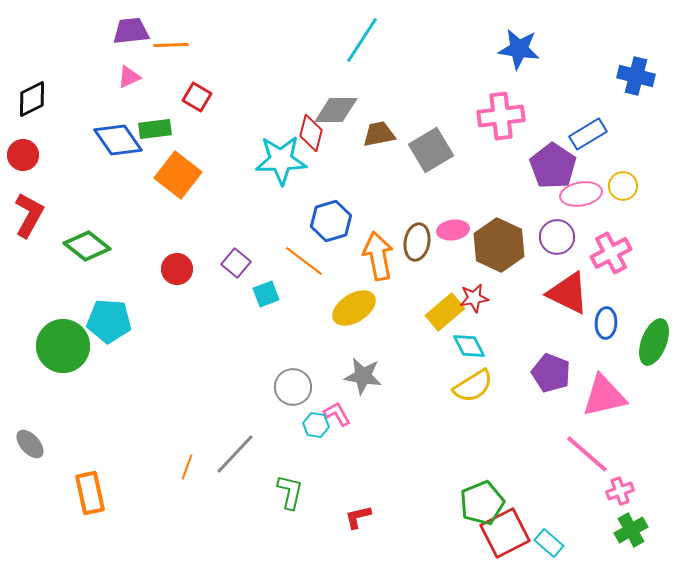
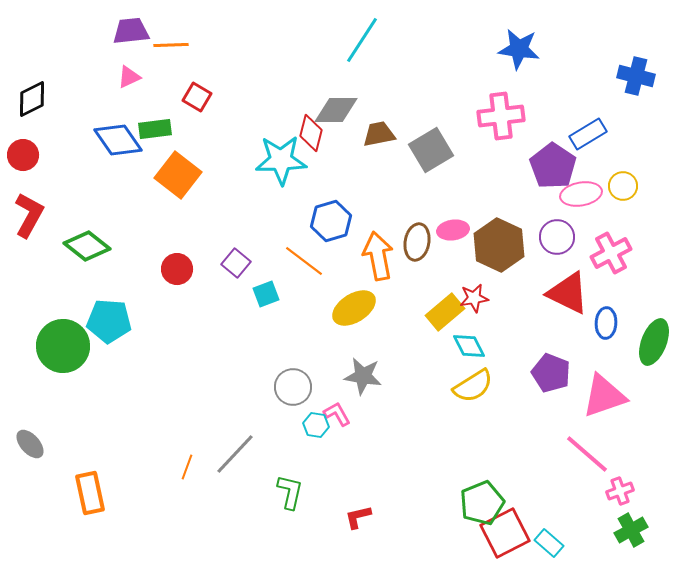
pink triangle at (604, 396): rotated 6 degrees counterclockwise
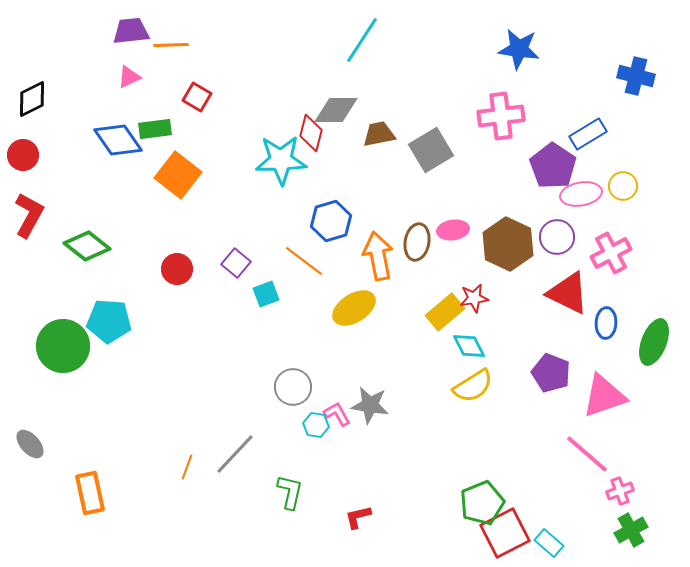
brown hexagon at (499, 245): moved 9 px right, 1 px up
gray star at (363, 376): moved 7 px right, 29 px down
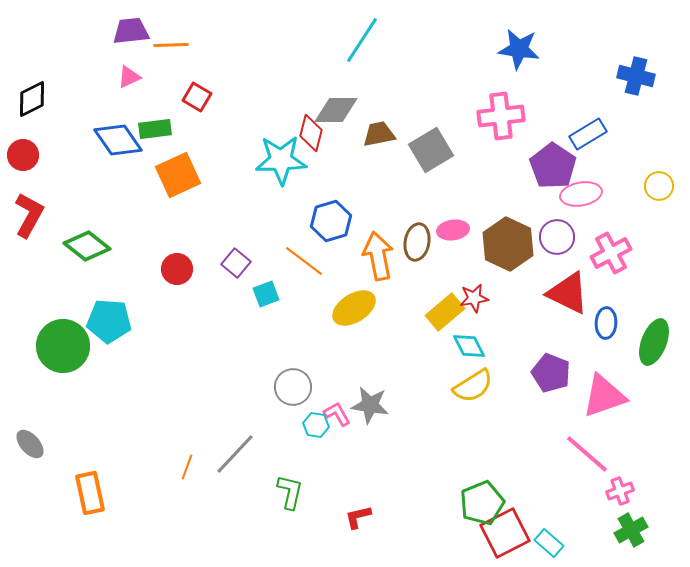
orange square at (178, 175): rotated 27 degrees clockwise
yellow circle at (623, 186): moved 36 px right
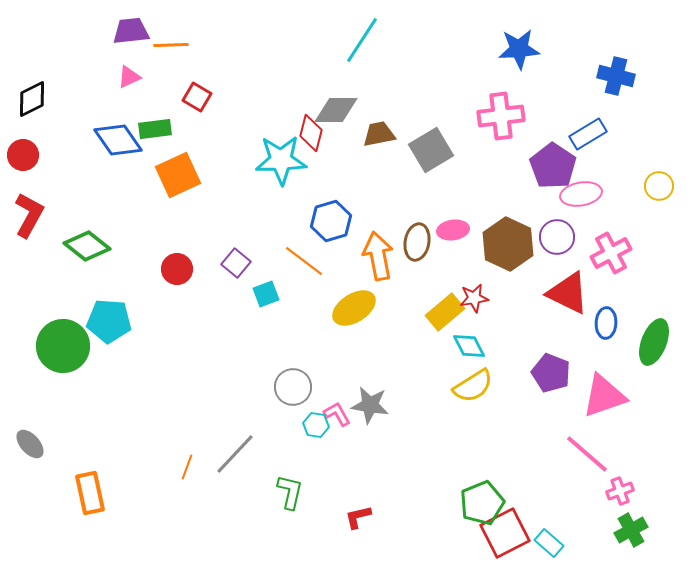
blue star at (519, 49): rotated 12 degrees counterclockwise
blue cross at (636, 76): moved 20 px left
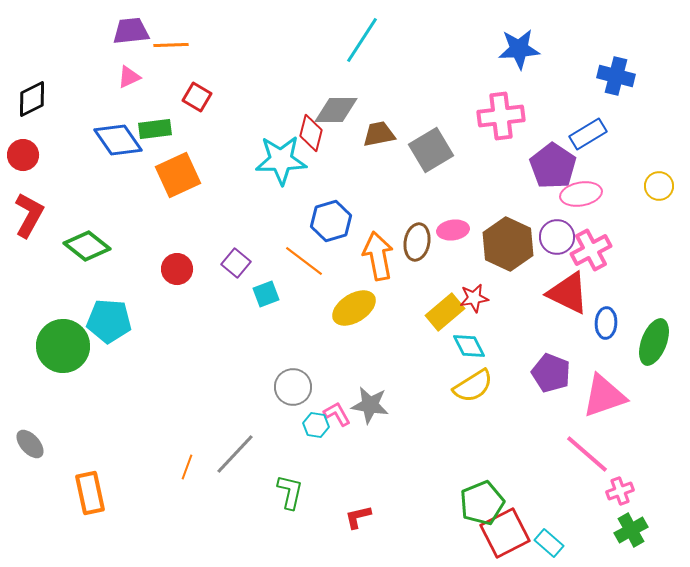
pink cross at (611, 253): moved 20 px left, 3 px up
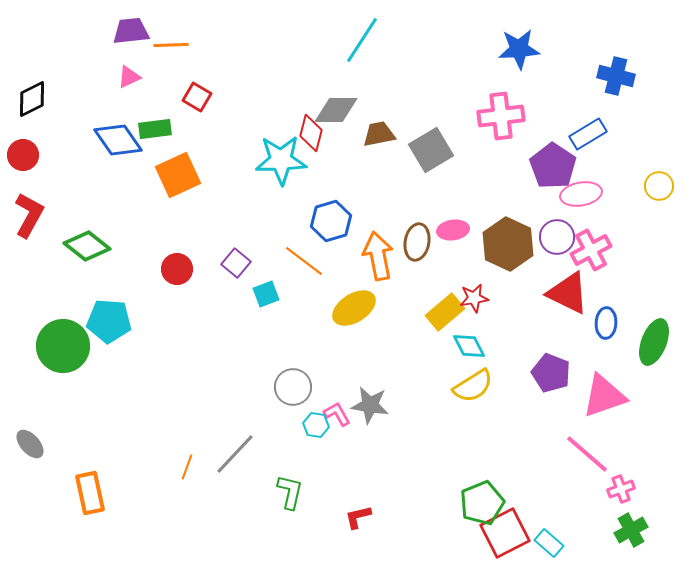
pink cross at (620, 491): moved 1 px right, 2 px up
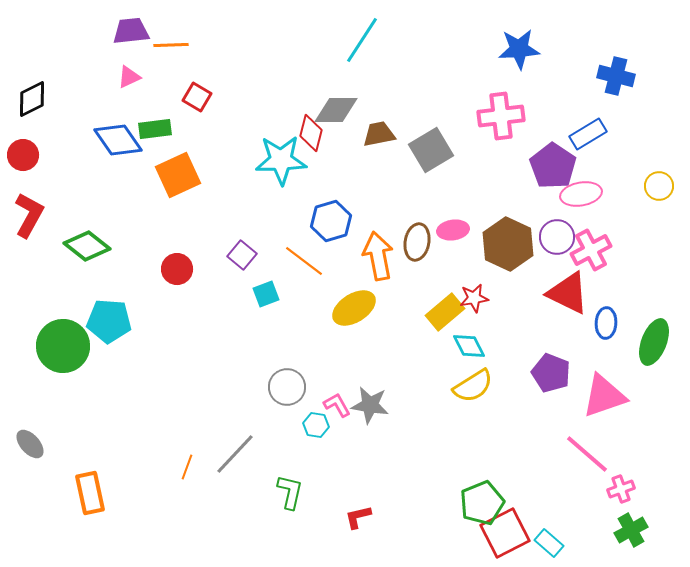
purple square at (236, 263): moved 6 px right, 8 px up
gray circle at (293, 387): moved 6 px left
pink L-shape at (337, 414): moved 9 px up
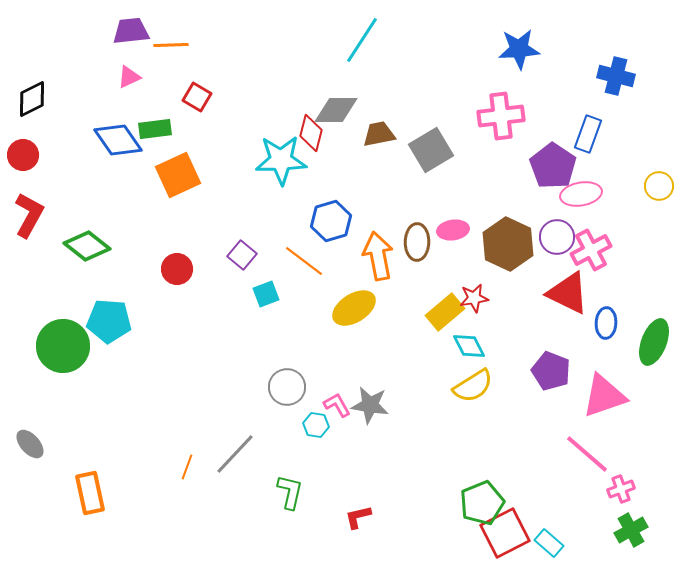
blue rectangle at (588, 134): rotated 39 degrees counterclockwise
brown ellipse at (417, 242): rotated 9 degrees counterclockwise
purple pentagon at (551, 373): moved 2 px up
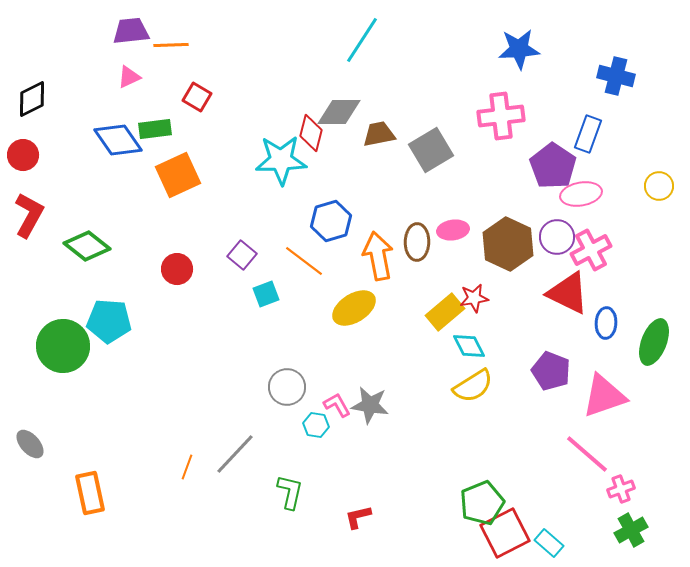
gray diamond at (336, 110): moved 3 px right, 2 px down
